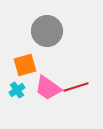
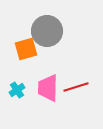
orange square: moved 1 px right, 16 px up
pink trapezoid: rotated 56 degrees clockwise
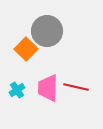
orange square: rotated 30 degrees counterclockwise
red line: rotated 30 degrees clockwise
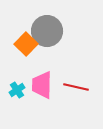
orange square: moved 5 px up
pink trapezoid: moved 6 px left, 3 px up
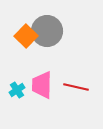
orange square: moved 8 px up
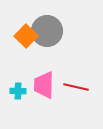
pink trapezoid: moved 2 px right
cyan cross: moved 1 px right, 1 px down; rotated 35 degrees clockwise
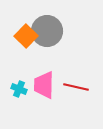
cyan cross: moved 1 px right, 2 px up; rotated 21 degrees clockwise
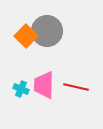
cyan cross: moved 2 px right
